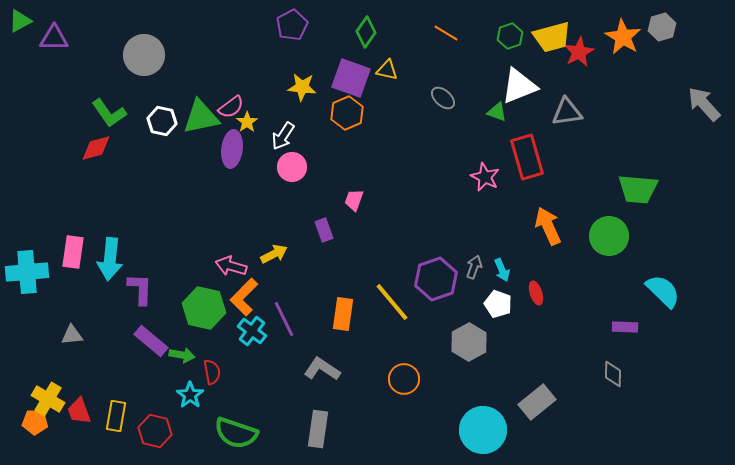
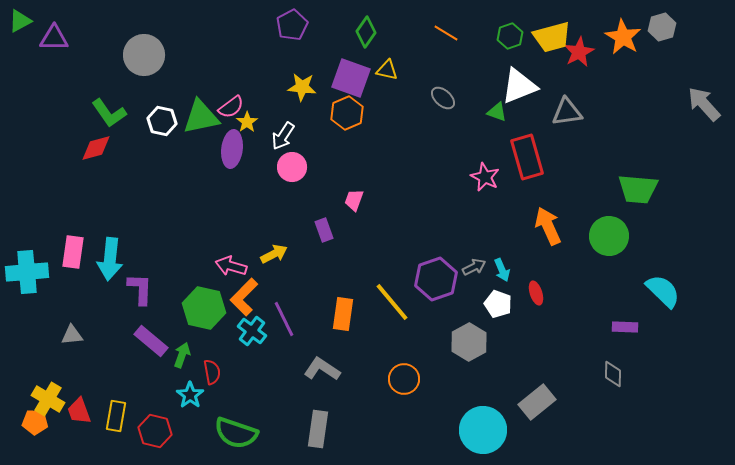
gray arrow at (474, 267): rotated 45 degrees clockwise
green arrow at (182, 355): rotated 80 degrees counterclockwise
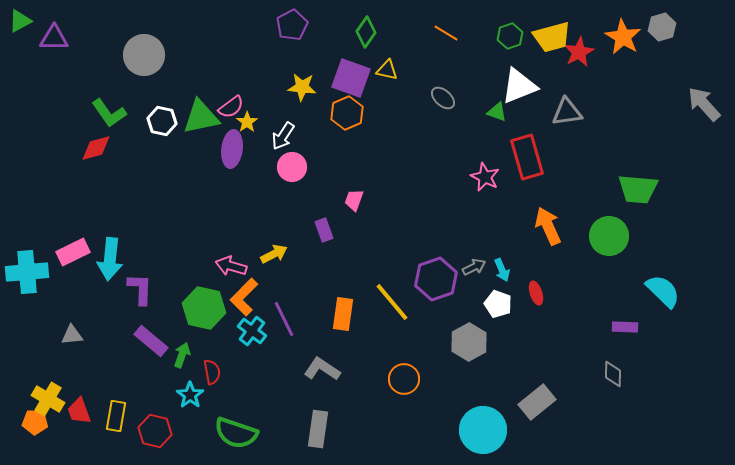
pink rectangle at (73, 252): rotated 56 degrees clockwise
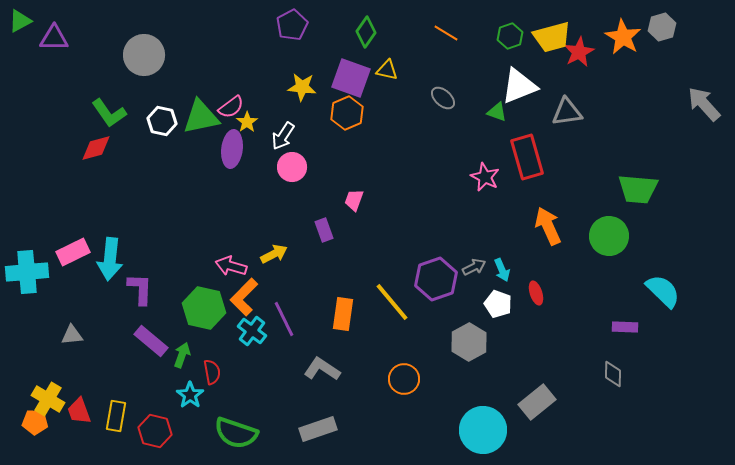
gray rectangle at (318, 429): rotated 63 degrees clockwise
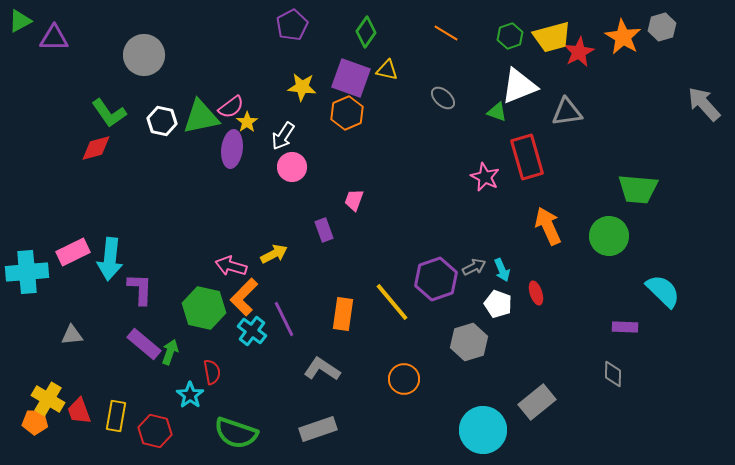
purple rectangle at (151, 341): moved 7 px left, 3 px down
gray hexagon at (469, 342): rotated 12 degrees clockwise
green arrow at (182, 355): moved 12 px left, 3 px up
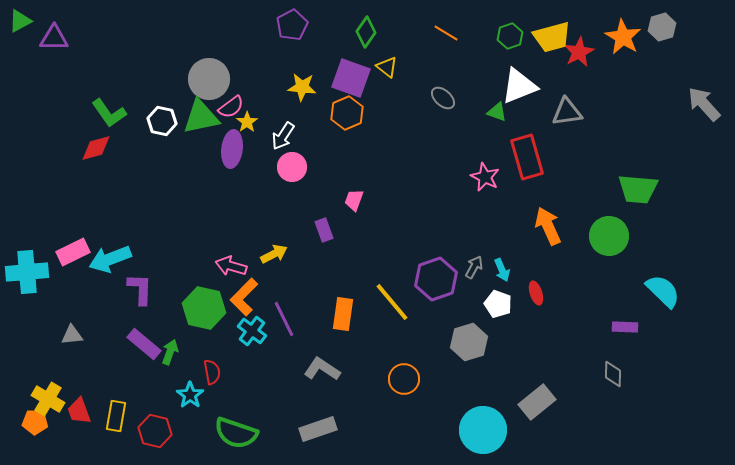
gray circle at (144, 55): moved 65 px right, 24 px down
yellow triangle at (387, 70): moved 3 px up; rotated 25 degrees clockwise
cyan arrow at (110, 259): rotated 63 degrees clockwise
gray arrow at (474, 267): rotated 35 degrees counterclockwise
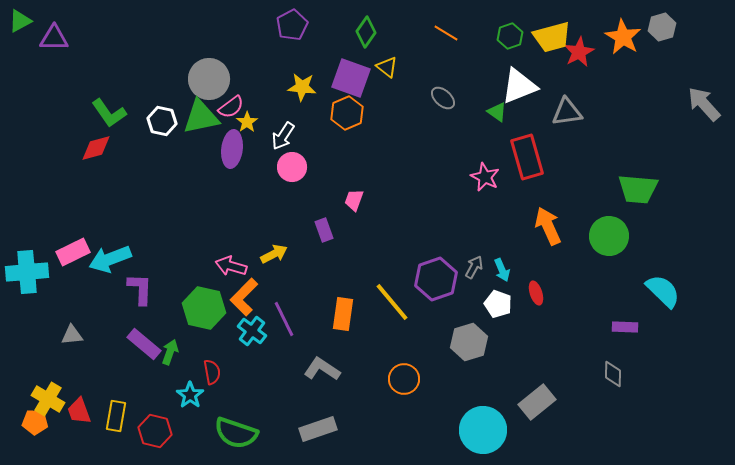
green triangle at (497, 112): rotated 15 degrees clockwise
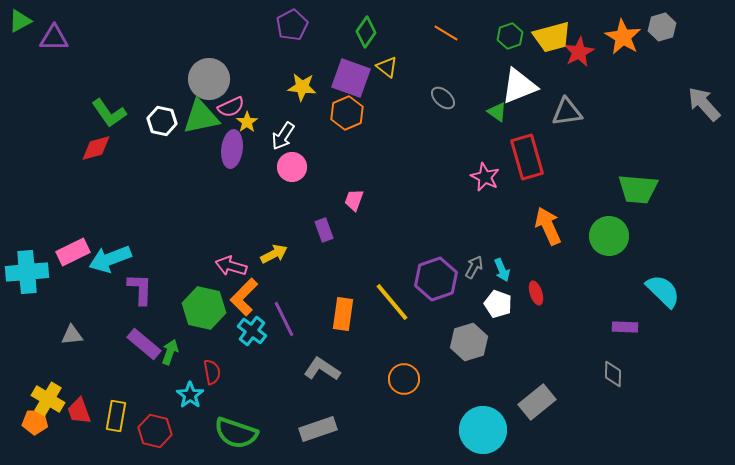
pink semicircle at (231, 107): rotated 12 degrees clockwise
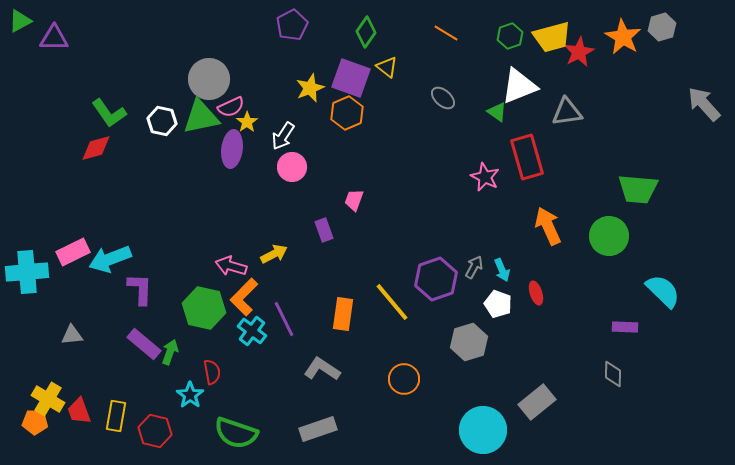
yellow star at (302, 87): moved 8 px right, 1 px down; rotated 28 degrees counterclockwise
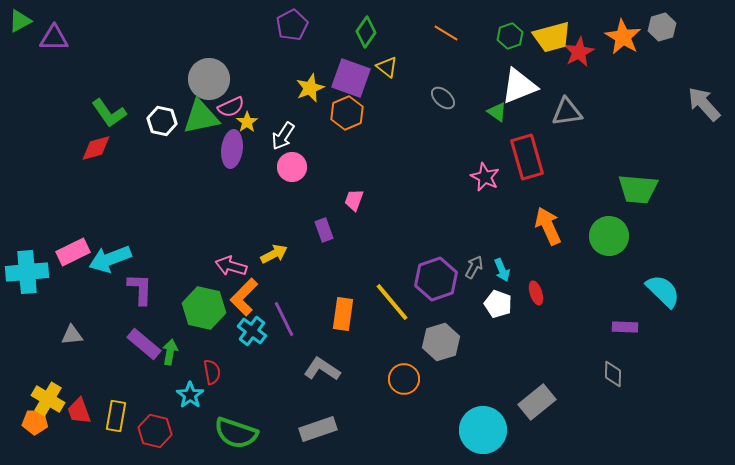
gray hexagon at (469, 342): moved 28 px left
green arrow at (170, 352): rotated 10 degrees counterclockwise
